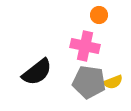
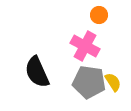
pink cross: rotated 16 degrees clockwise
black semicircle: rotated 104 degrees clockwise
yellow semicircle: rotated 102 degrees counterclockwise
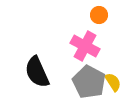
gray pentagon: rotated 20 degrees clockwise
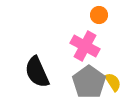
gray pentagon: rotated 8 degrees clockwise
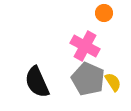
orange circle: moved 5 px right, 2 px up
black semicircle: moved 10 px down
gray pentagon: moved 1 px left, 3 px up; rotated 12 degrees counterclockwise
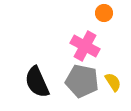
gray pentagon: moved 6 px left, 2 px down; rotated 12 degrees counterclockwise
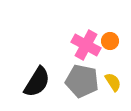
orange circle: moved 6 px right, 28 px down
pink cross: moved 1 px right, 1 px up
black semicircle: rotated 124 degrees counterclockwise
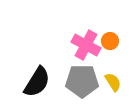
gray pentagon: rotated 12 degrees counterclockwise
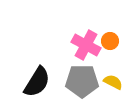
yellow semicircle: rotated 30 degrees counterclockwise
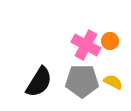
black semicircle: moved 2 px right
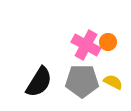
orange circle: moved 2 px left, 1 px down
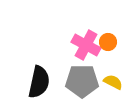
black semicircle: rotated 20 degrees counterclockwise
